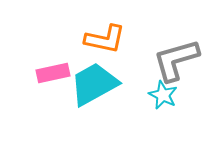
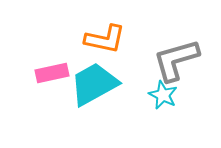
pink rectangle: moved 1 px left
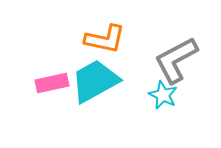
gray L-shape: rotated 12 degrees counterclockwise
pink rectangle: moved 10 px down
cyan trapezoid: moved 1 px right, 3 px up
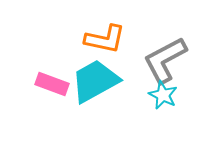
gray L-shape: moved 11 px left
pink rectangle: moved 1 px down; rotated 32 degrees clockwise
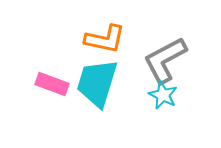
cyan trapezoid: moved 2 px right, 2 px down; rotated 44 degrees counterclockwise
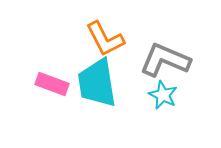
orange L-shape: rotated 51 degrees clockwise
gray L-shape: rotated 51 degrees clockwise
cyan trapezoid: rotated 26 degrees counterclockwise
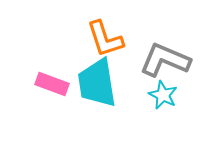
orange L-shape: rotated 9 degrees clockwise
